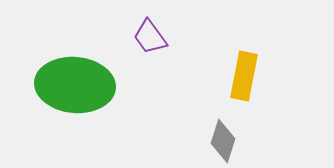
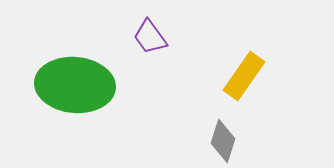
yellow rectangle: rotated 24 degrees clockwise
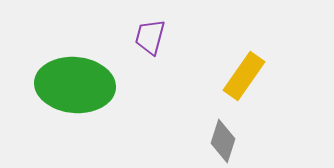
purple trapezoid: rotated 51 degrees clockwise
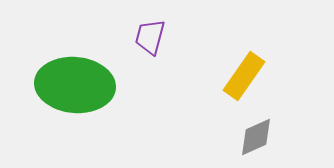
gray diamond: moved 33 px right, 4 px up; rotated 48 degrees clockwise
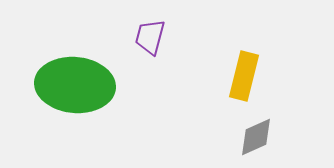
yellow rectangle: rotated 21 degrees counterclockwise
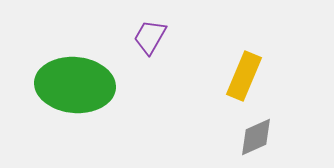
purple trapezoid: rotated 15 degrees clockwise
yellow rectangle: rotated 9 degrees clockwise
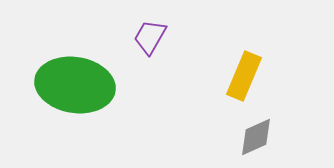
green ellipse: rotated 4 degrees clockwise
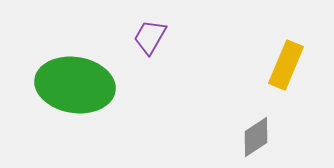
yellow rectangle: moved 42 px right, 11 px up
gray diamond: rotated 9 degrees counterclockwise
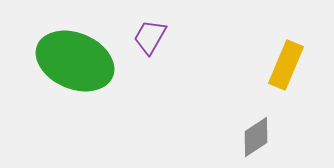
green ellipse: moved 24 px up; rotated 14 degrees clockwise
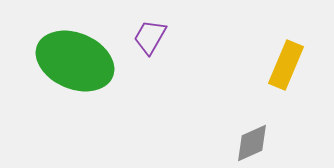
gray diamond: moved 4 px left, 6 px down; rotated 9 degrees clockwise
